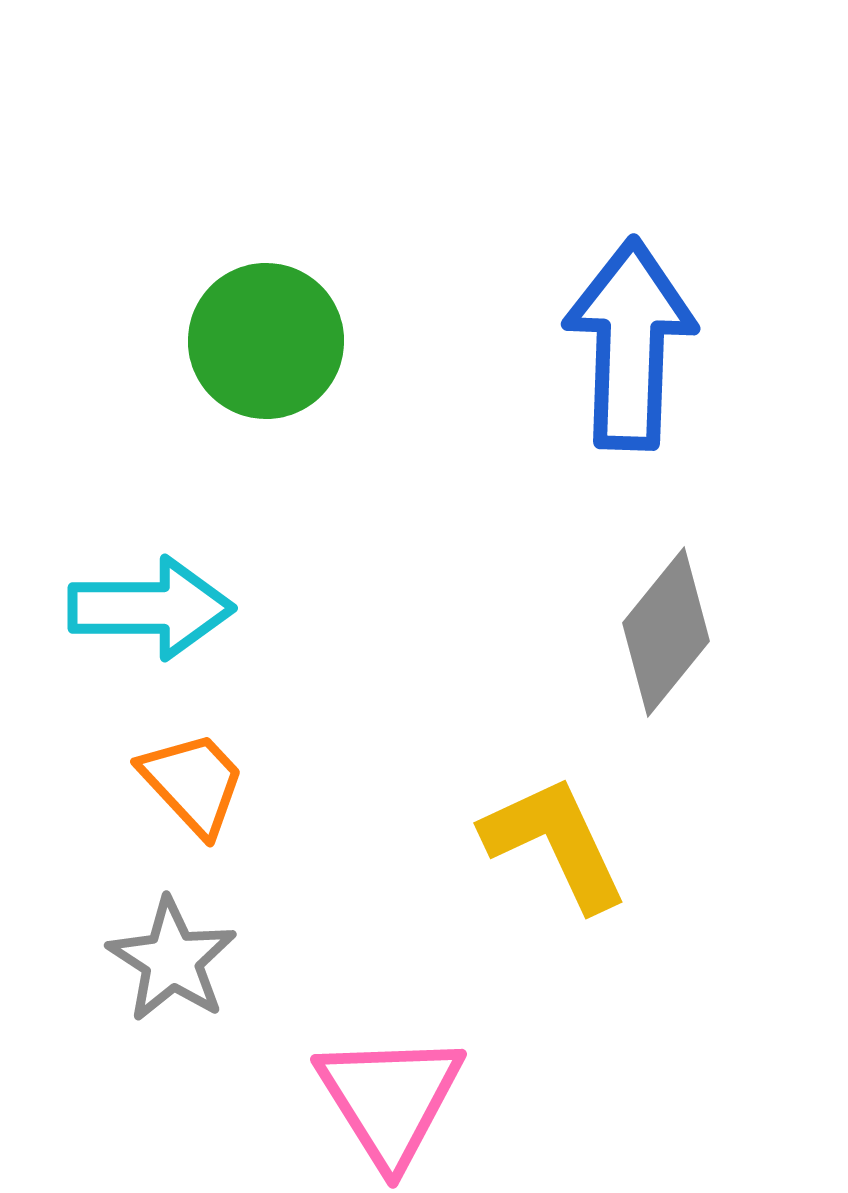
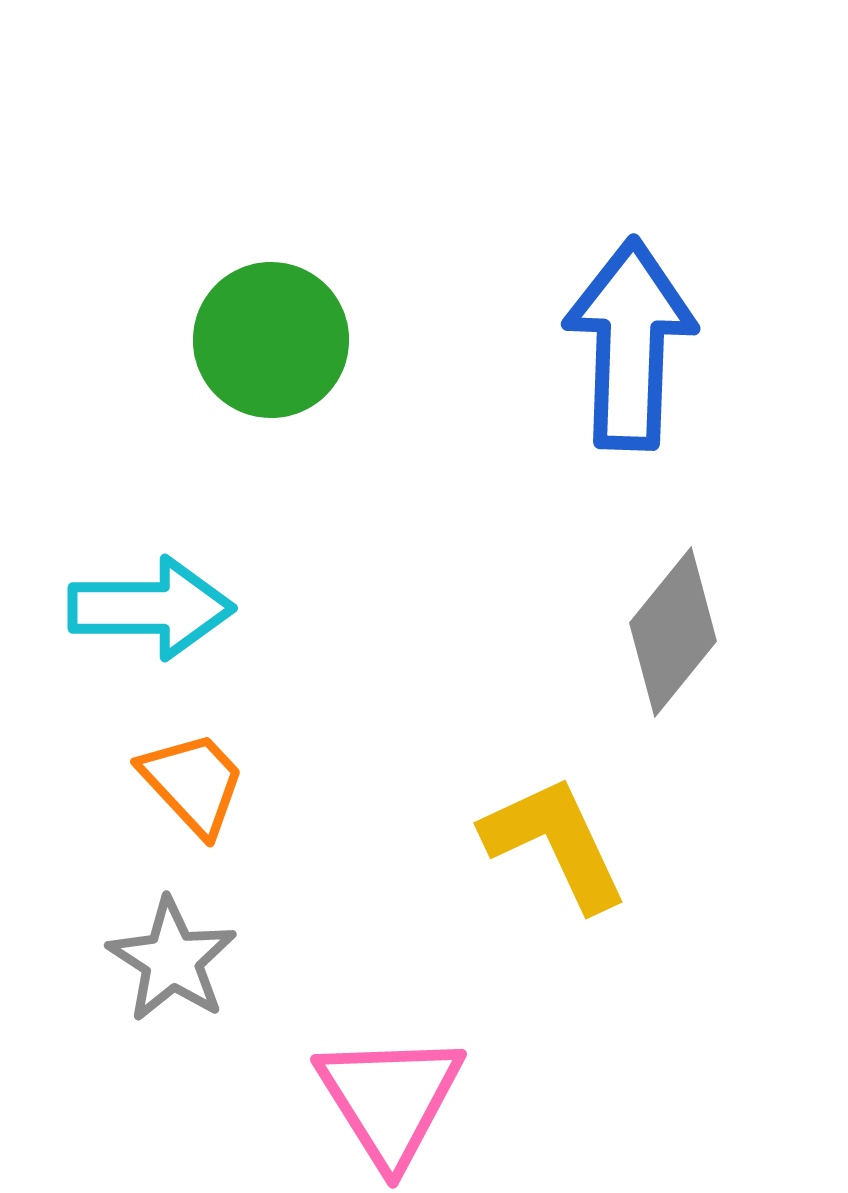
green circle: moved 5 px right, 1 px up
gray diamond: moved 7 px right
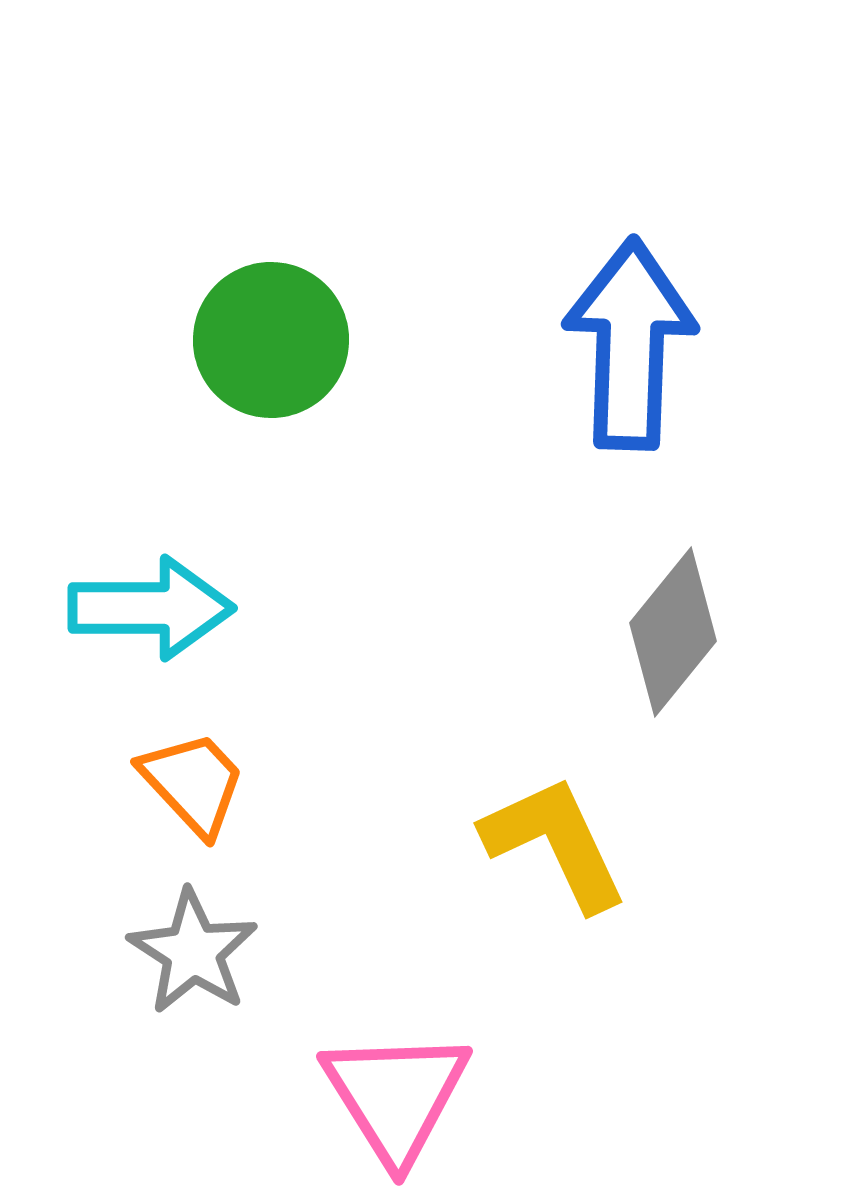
gray star: moved 21 px right, 8 px up
pink triangle: moved 6 px right, 3 px up
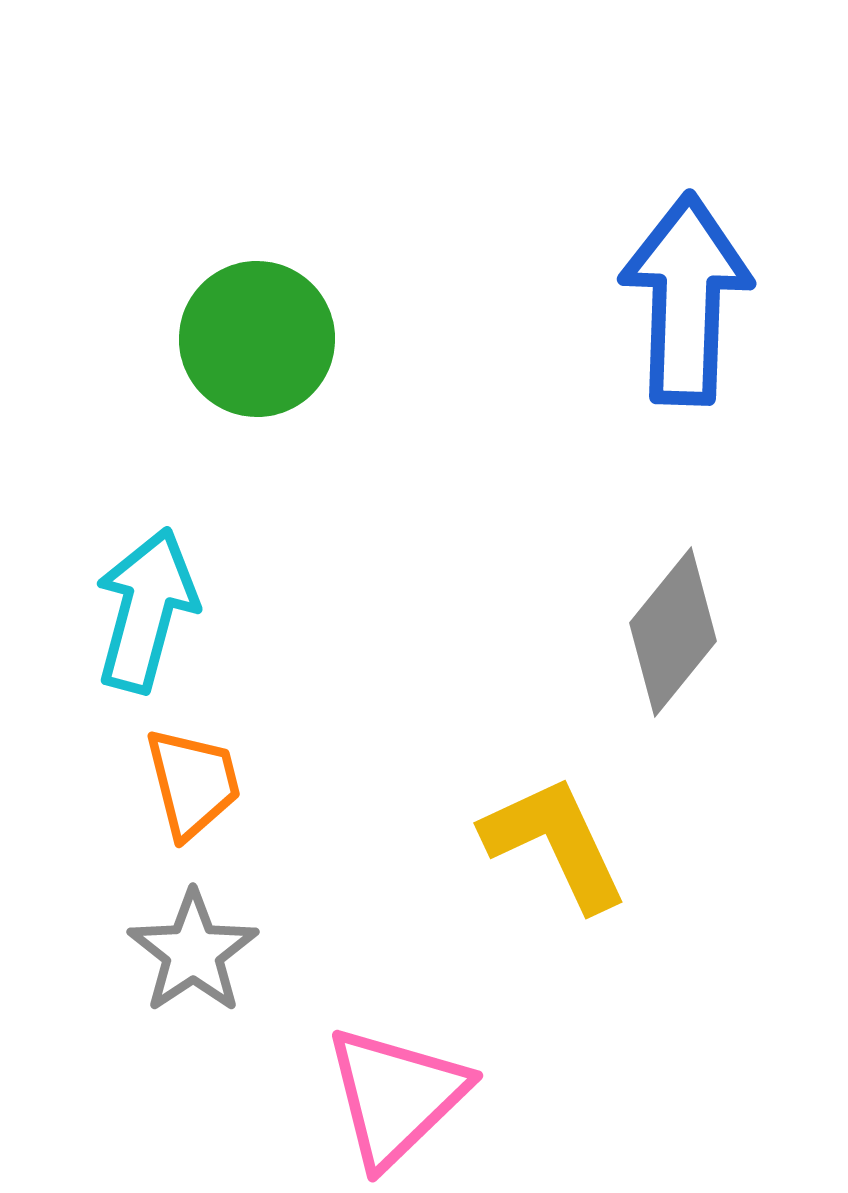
green circle: moved 14 px left, 1 px up
blue arrow: moved 56 px right, 45 px up
cyan arrow: moved 5 px left, 2 px down; rotated 75 degrees counterclockwise
orange trapezoid: rotated 29 degrees clockwise
gray star: rotated 5 degrees clockwise
pink triangle: rotated 18 degrees clockwise
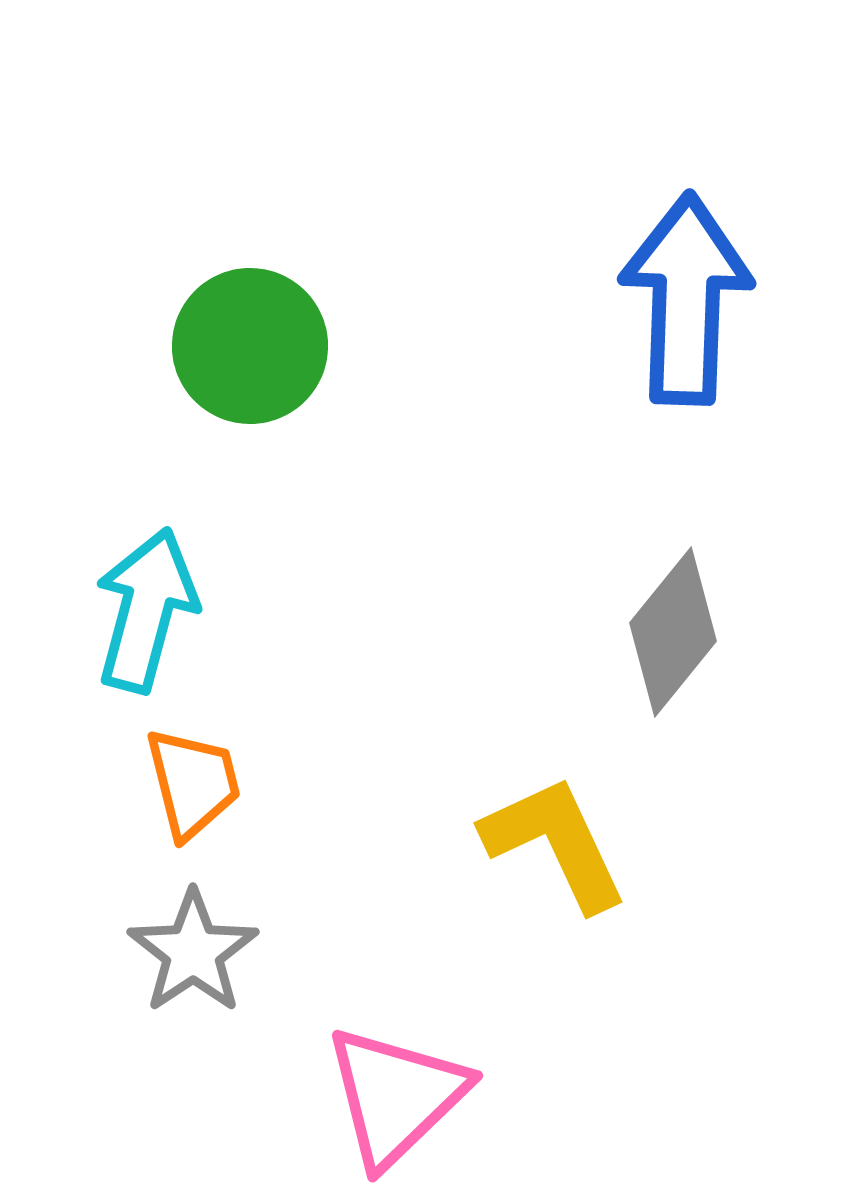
green circle: moved 7 px left, 7 px down
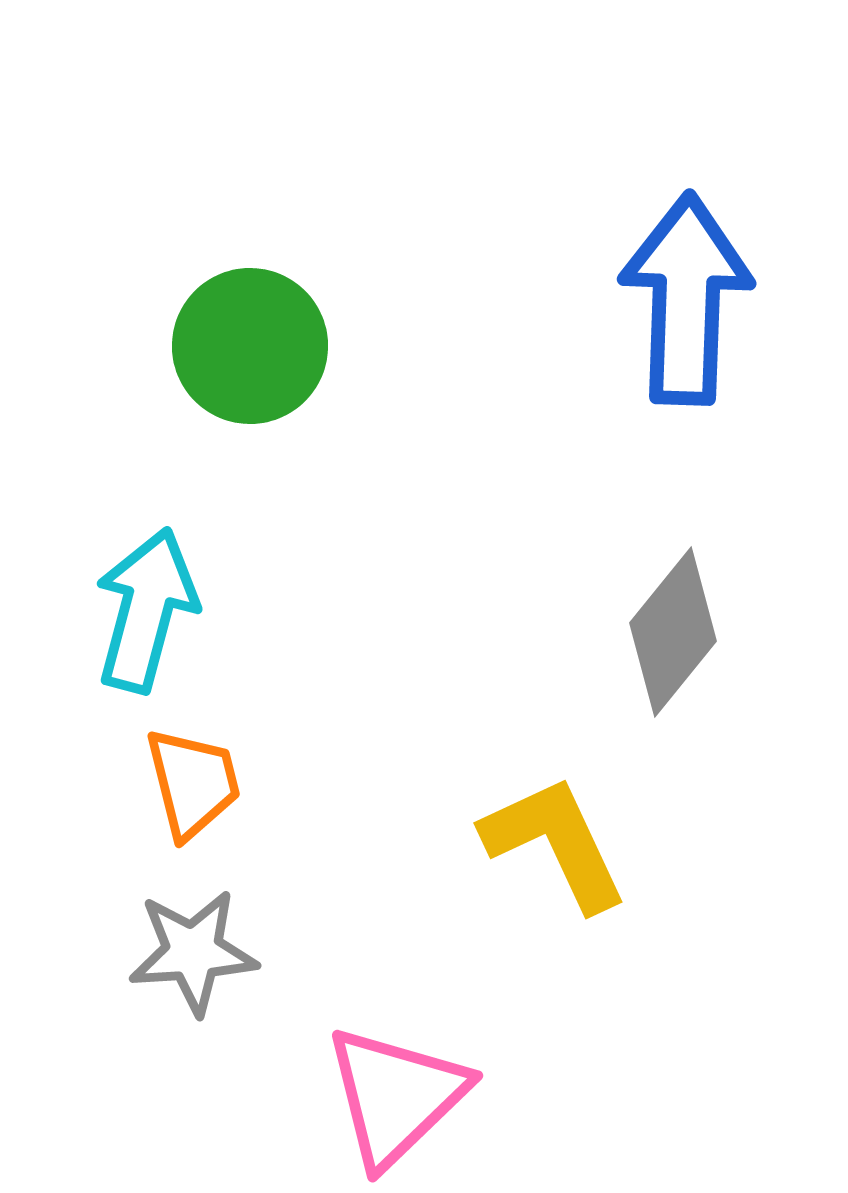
gray star: rotated 30 degrees clockwise
